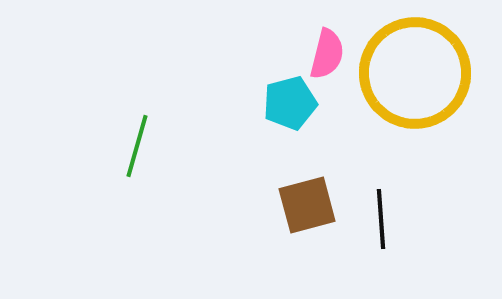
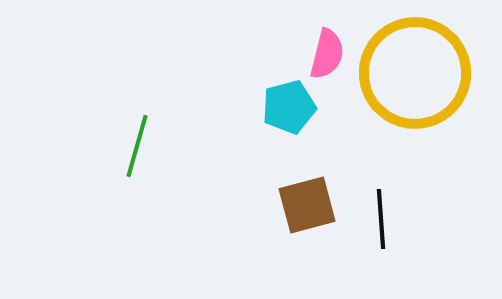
cyan pentagon: moved 1 px left, 4 px down
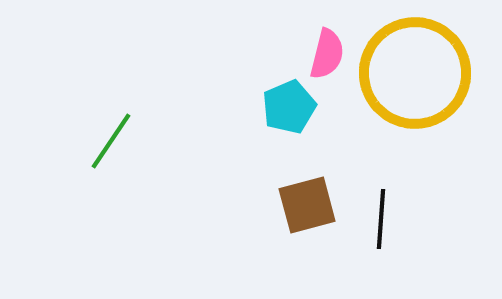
cyan pentagon: rotated 8 degrees counterclockwise
green line: moved 26 px left, 5 px up; rotated 18 degrees clockwise
black line: rotated 8 degrees clockwise
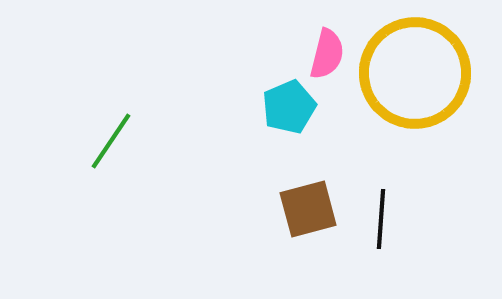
brown square: moved 1 px right, 4 px down
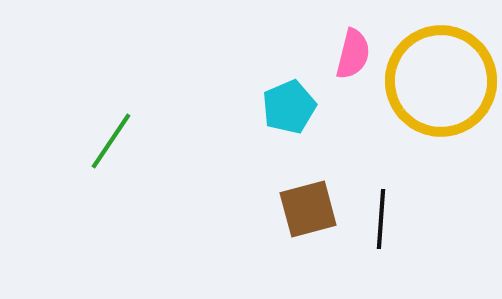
pink semicircle: moved 26 px right
yellow circle: moved 26 px right, 8 px down
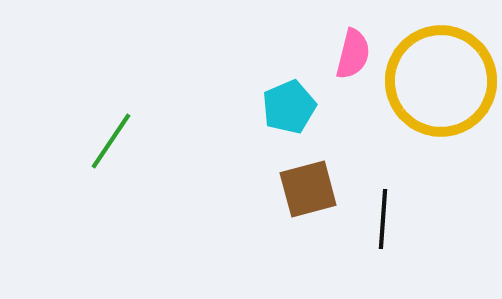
brown square: moved 20 px up
black line: moved 2 px right
